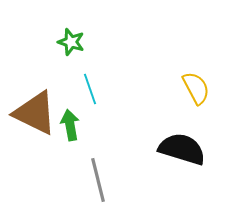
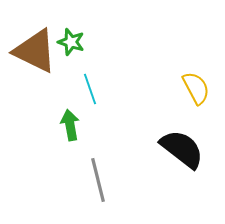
brown triangle: moved 62 px up
black semicircle: rotated 21 degrees clockwise
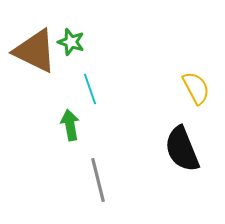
black semicircle: rotated 150 degrees counterclockwise
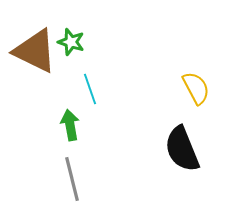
gray line: moved 26 px left, 1 px up
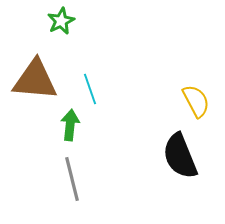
green star: moved 10 px left, 21 px up; rotated 28 degrees clockwise
brown triangle: moved 29 px down; rotated 21 degrees counterclockwise
yellow semicircle: moved 13 px down
green arrow: rotated 16 degrees clockwise
black semicircle: moved 2 px left, 7 px down
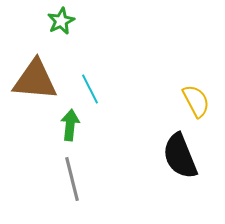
cyan line: rotated 8 degrees counterclockwise
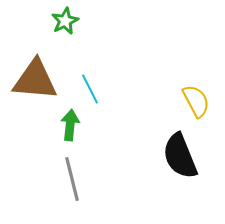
green star: moved 4 px right
